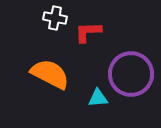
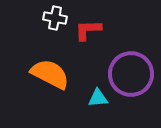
red L-shape: moved 2 px up
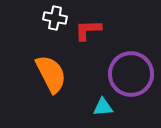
orange semicircle: moved 1 px right; rotated 36 degrees clockwise
cyan triangle: moved 5 px right, 9 px down
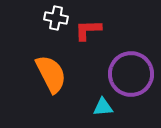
white cross: moved 1 px right
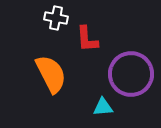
red L-shape: moved 1 px left, 9 px down; rotated 92 degrees counterclockwise
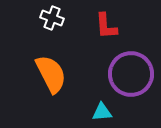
white cross: moved 4 px left; rotated 10 degrees clockwise
red L-shape: moved 19 px right, 13 px up
cyan triangle: moved 1 px left, 5 px down
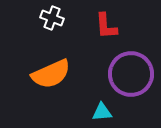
orange semicircle: rotated 93 degrees clockwise
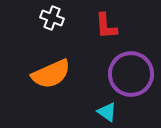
cyan triangle: moved 5 px right; rotated 40 degrees clockwise
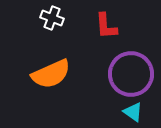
cyan triangle: moved 26 px right
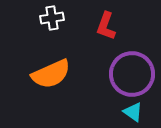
white cross: rotated 30 degrees counterclockwise
red L-shape: rotated 24 degrees clockwise
purple circle: moved 1 px right
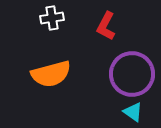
red L-shape: rotated 8 degrees clockwise
orange semicircle: rotated 9 degrees clockwise
